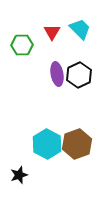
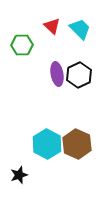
red triangle: moved 6 px up; rotated 18 degrees counterclockwise
brown hexagon: rotated 16 degrees counterclockwise
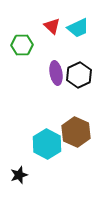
cyan trapezoid: moved 2 px left, 1 px up; rotated 110 degrees clockwise
purple ellipse: moved 1 px left, 1 px up
brown hexagon: moved 1 px left, 12 px up
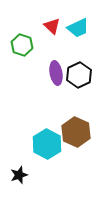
green hexagon: rotated 20 degrees clockwise
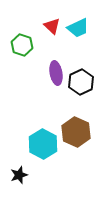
black hexagon: moved 2 px right, 7 px down
cyan hexagon: moved 4 px left
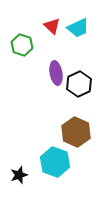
black hexagon: moved 2 px left, 2 px down
cyan hexagon: moved 12 px right, 18 px down; rotated 8 degrees counterclockwise
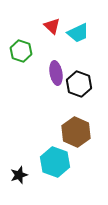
cyan trapezoid: moved 5 px down
green hexagon: moved 1 px left, 6 px down
black hexagon: rotated 15 degrees counterclockwise
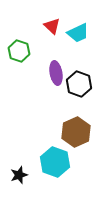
green hexagon: moved 2 px left
brown hexagon: rotated 12 degrees clockwise
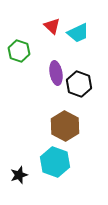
brown hexagon: moved 11 px left, 6 px up; rotated 8 degrees counterclockwise
